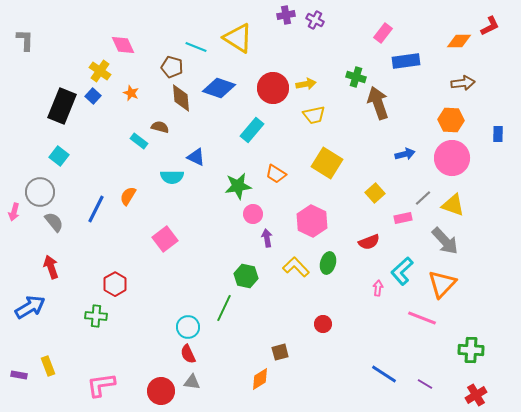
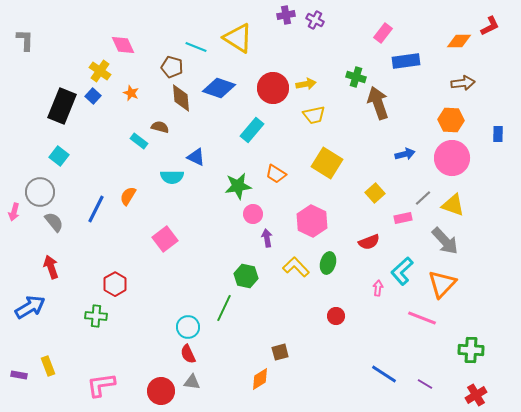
red circle at (323, 324): moved 13 px right, 8 px up
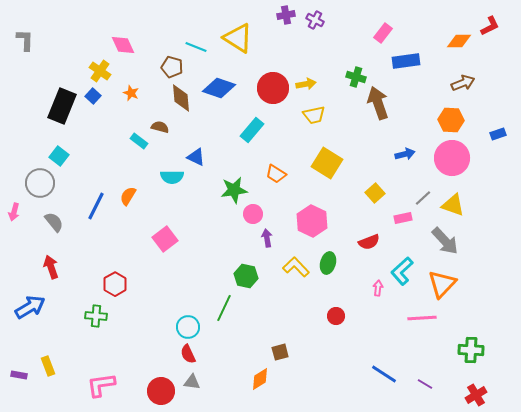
brown arrow at (463, 83): rotated 15 degrees counterclockwise
blue rectangle at (498, 134): rotated 70 degrees clockwise
green star at (238, 186): moved 4 px left, 4 px down
gray circle at (40, 192): moved 9 px up
blue line at (96, 209): moved 3 px up
pink line at (422, 318): rotated 24 degrees counterclockwise
